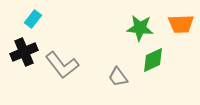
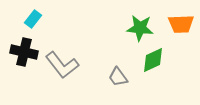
black cross: rotated 36 degrees clockwise
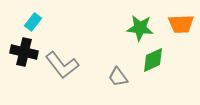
cyan rectangle: moved 3 px down
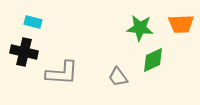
cyan rectangle: rotated 66 degrees clockwise
gray L-shape: moved 8 px down; rotated 48 degrees counterclockwise
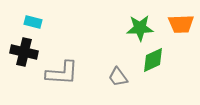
green star: rotated 8 degrees counterclockwise
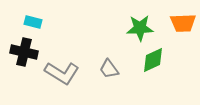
orange trapezoid: moved 2 px right, 1 px up
gray L-shape: rotated 28 degrees clockwise
gray trapezoid: moved 9 px left, 8 px up
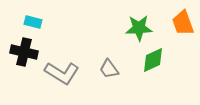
orange trapezoid: rotated 72 degrees clockwise
green star: moved 1 px left
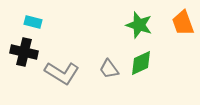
green star: moved 3 px up; rotated 20 degrees clockwise
green diamond: moved 12 px left, 3 px down
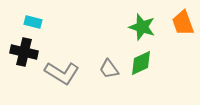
green star: moved 3 px right, 2 px down
